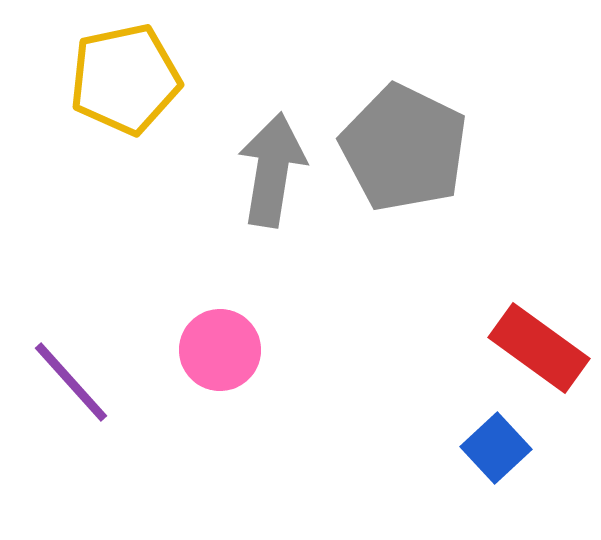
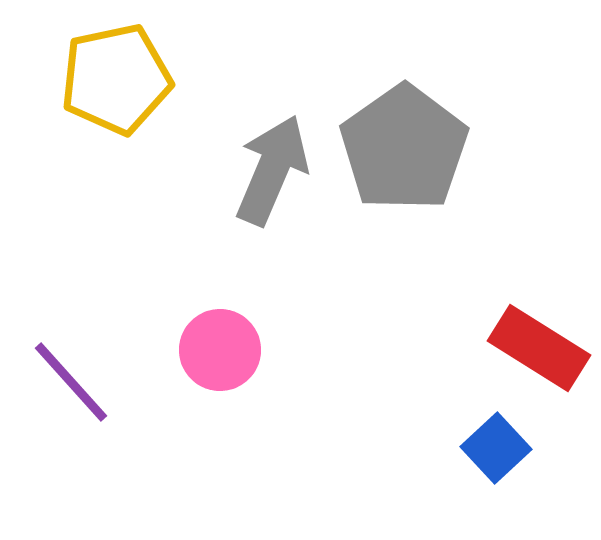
yellow pentagon: moved 9 px left
gray pentagon: rotated 11 degrees clockwise
gray arrow: rotated 14 degrees clockwise
red rectangle: rotated 4 degrees counterclockwise
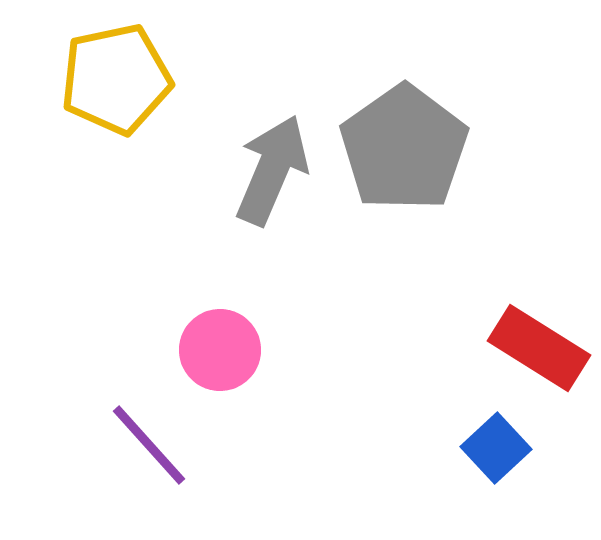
purple line: moved 78 px right, 63 px down
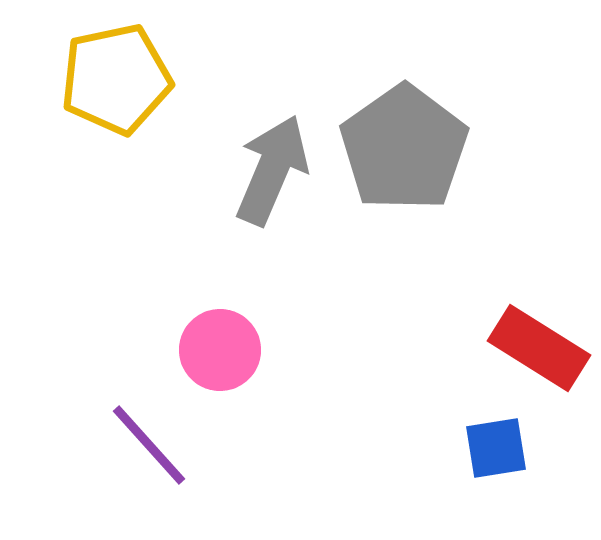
blue square: rotated 34 degrees clockwise
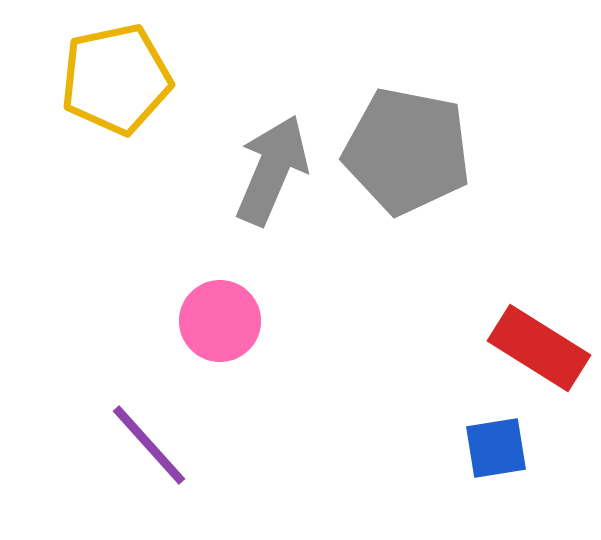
gray pentagon: moved 3 px right, 3 px down; rotated 26 degrees counterclockwise
pink circle: moved 29 px up
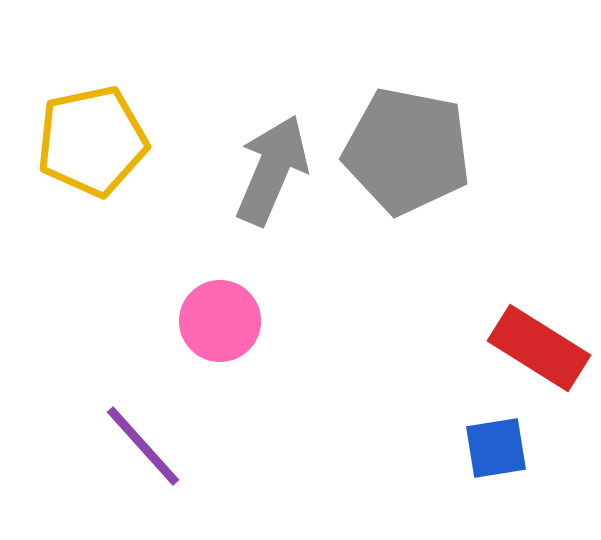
yellow pentagon: moved 24 px left, 62 px down
purple line: moved 6 px left, 1 px down
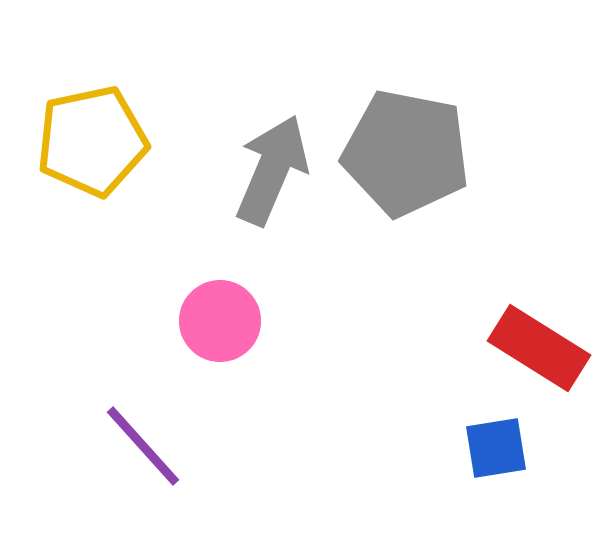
gray pentagon: moved 1 px left, 2 px down
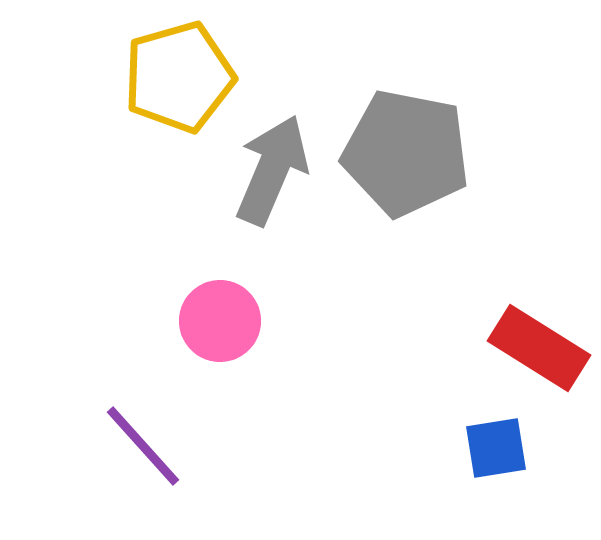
yellow pentagon: moved 87 px right, 64 px up; rotated 4 degrees counterclockwise
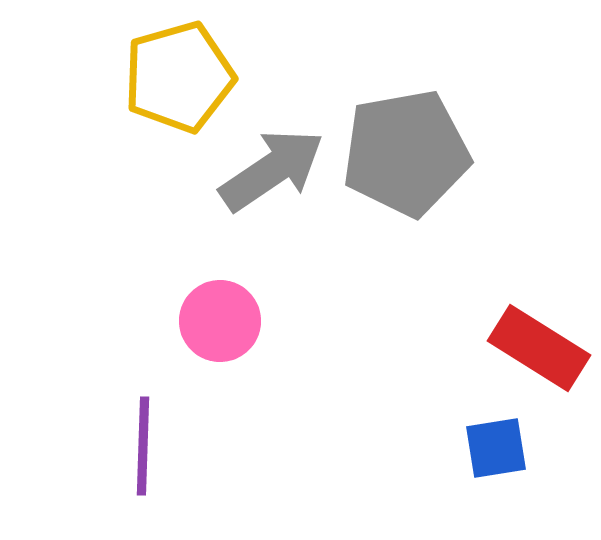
gray pentagon: rotated 21 degrees counterclockwise
gray arrow: rotated 33 degrees clockwise
purple line: rotated 44 degrees clockwise
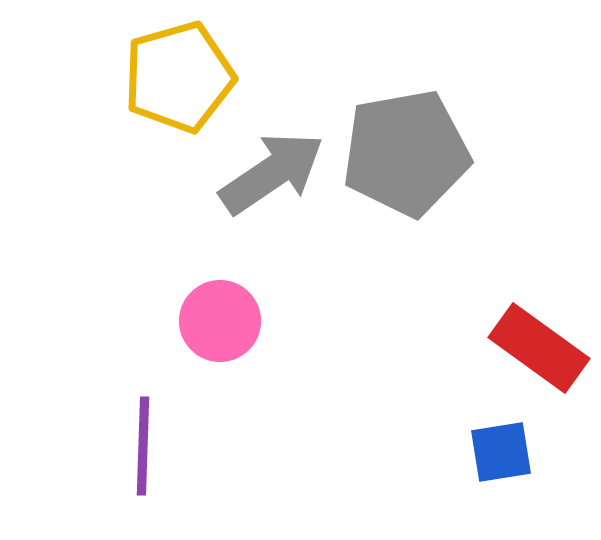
gray arrow: moved 3 px down
red rectangle: rotated 4 degrees clockwise
blue square: moved 5 px right, 4 px down
